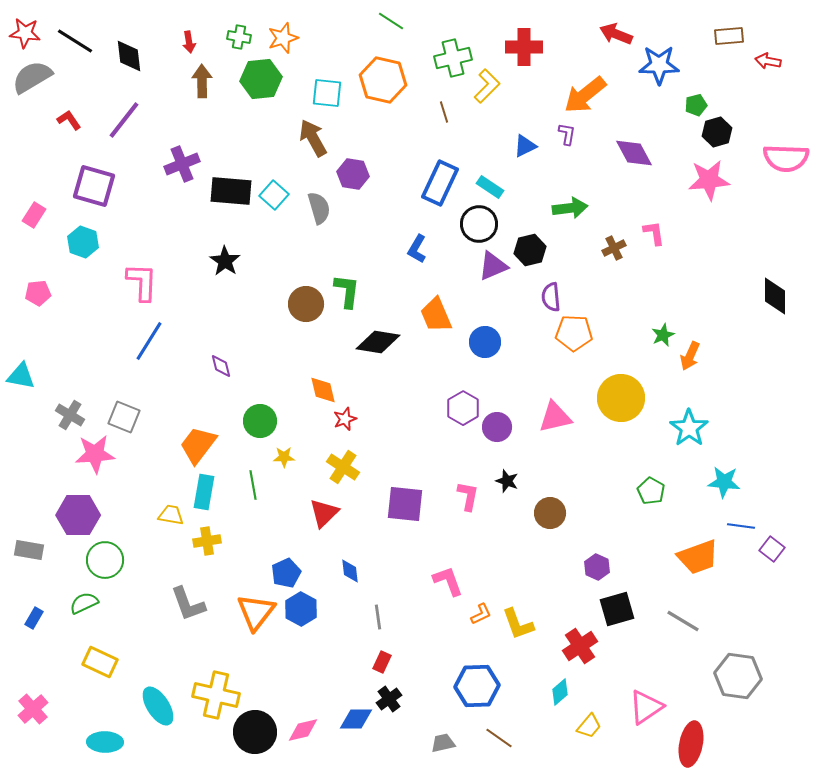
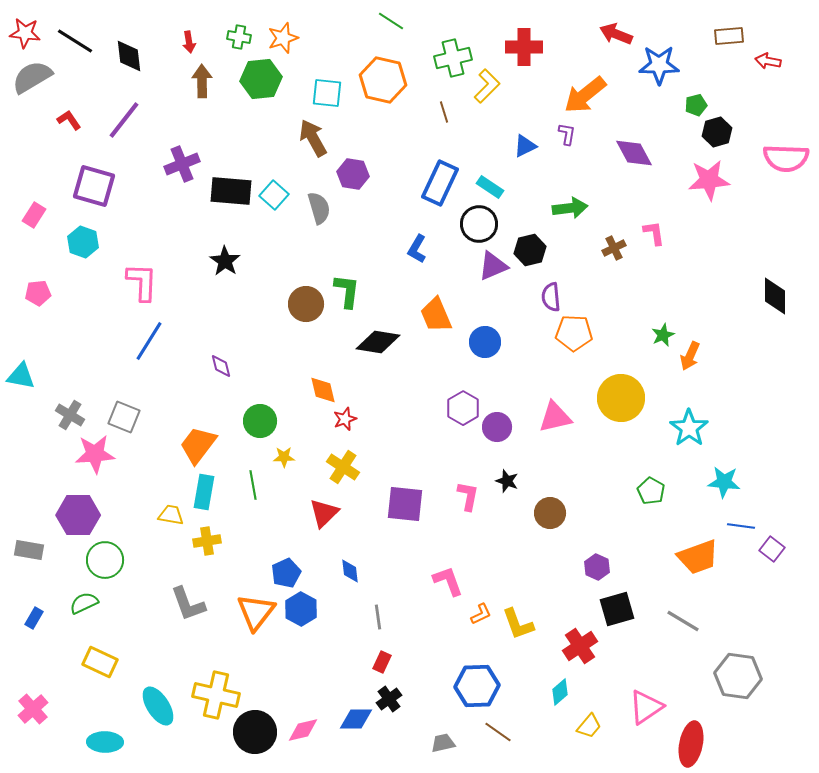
brown line at (499, 738): moved 1 px left, 6 px up
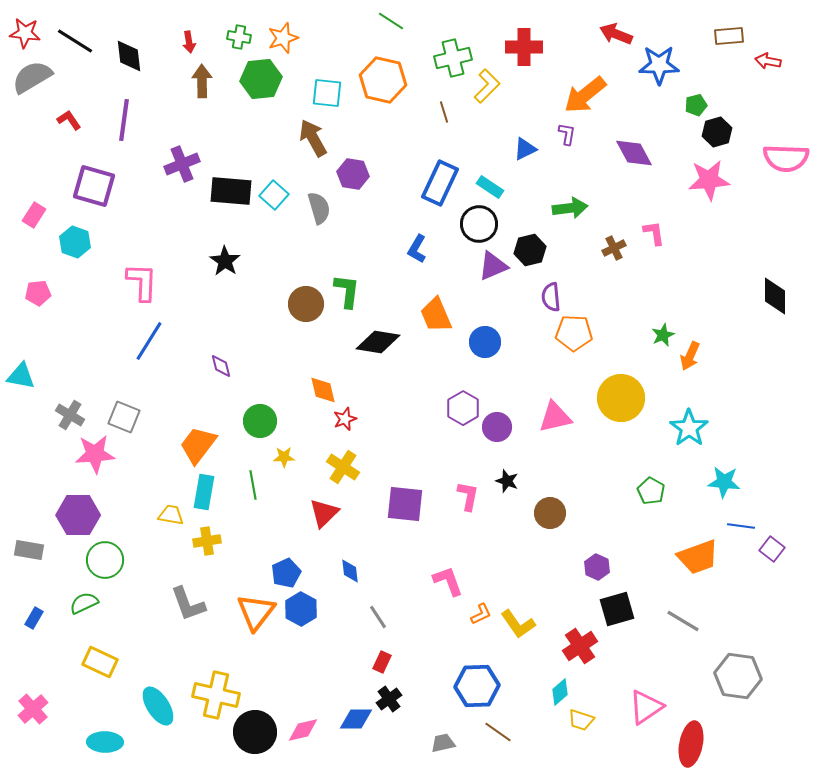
purple line at (124, 120): rotated 30 degrees counterclockwise
blue triangle at (525, 146): moved 3 px down
cyan hexagon at (83, 242): moved 8 px left
gray line at (378, 617): rotated 25 degrees counterclockwise
yellow L-shape at (518, 624): rotated 15 degrees counterclockwise
yellow trapezoid at (589, 726): moved 8 px left, 6 px up; rotated 68 degrees clockwise
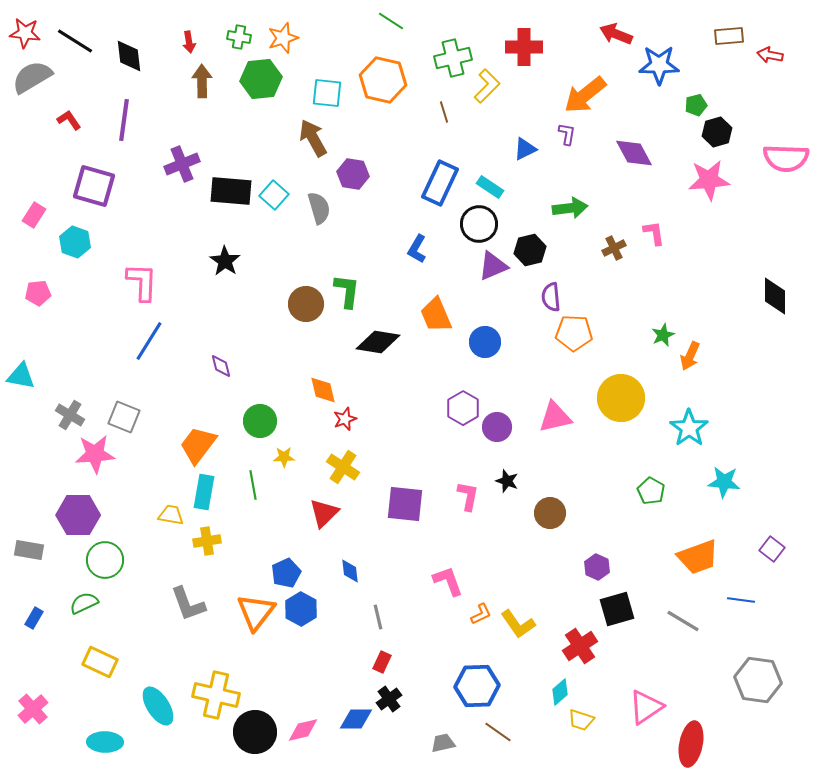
red arrow at (768, 61): moved 2 px right, 6 px up
blue line at (741, 526): moved 74 px down
gray line at (378, 617): rotated 20 degrees clockwise
gray hexagon at (738, 676): moved 20 px right, 4 px down
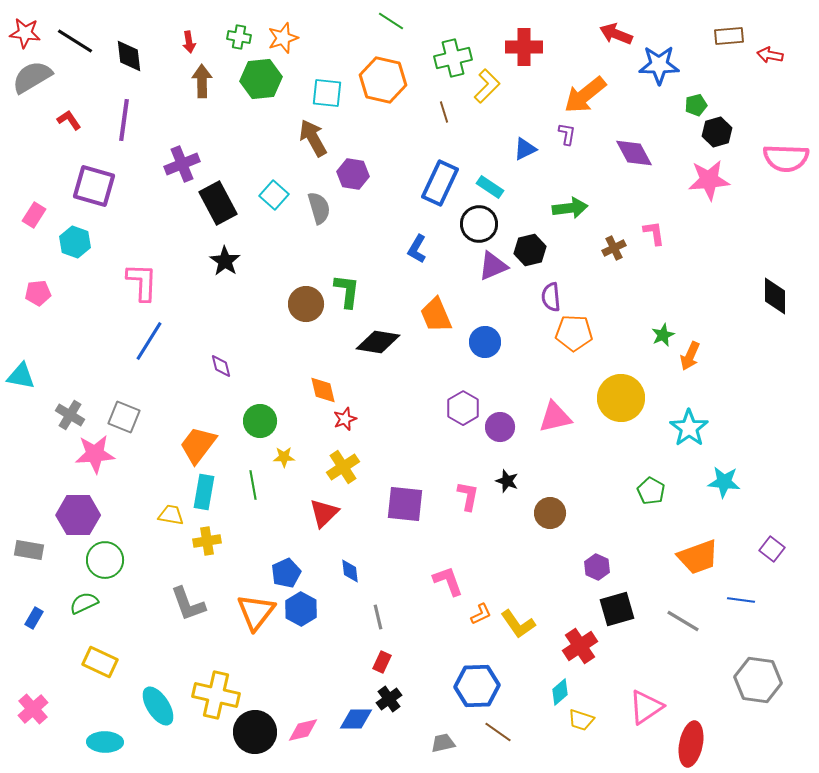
black rectangle at (231, 191): moved 13 px left, 12 px down; rotated 57 degrees clockwise
purple circle at (497, 427): moved 3 px right
yellow cross at (343, 467): rotated 24 degrees clockwise
